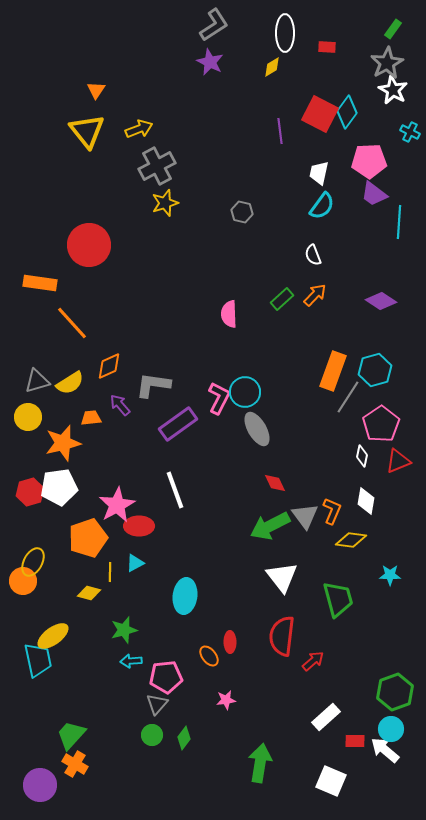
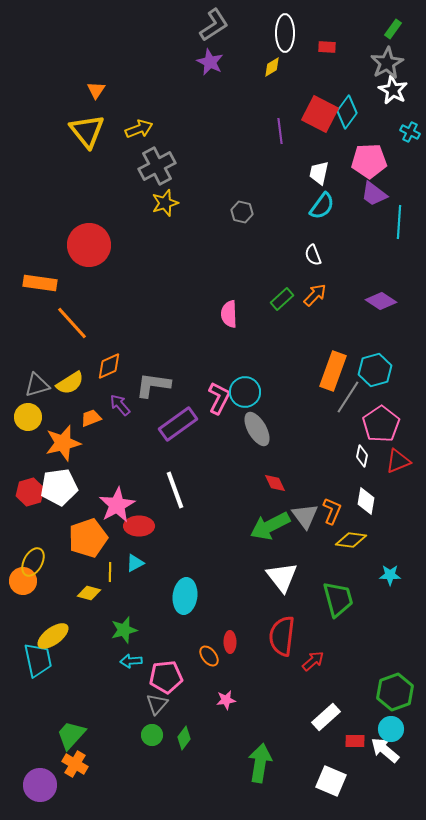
gray triangle at (37, 381): moved 4 px down
orange trapezoid at (91, 418): rotated 15 degrees counterclockwise
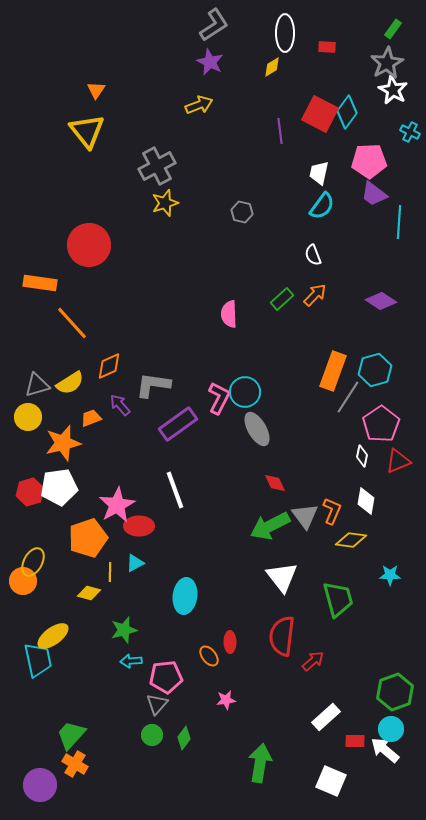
yellow arrow at (139, 129): moved 60 px right, 24 px up
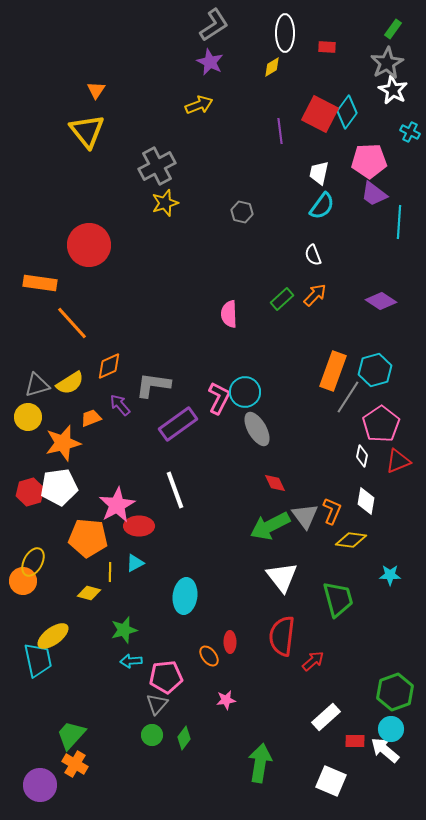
orange pentagon at (88, 538): rotated 24 degrees clockwise
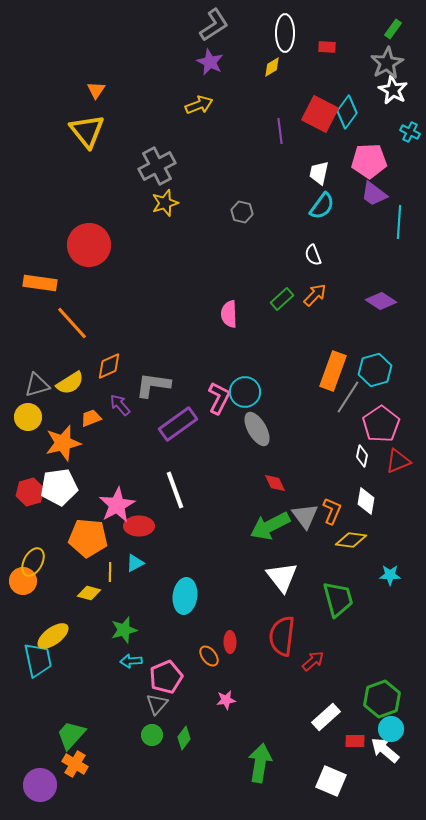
pink pentagon at (166, 677): rotated 16 degrees counterclockwise
green hexagon at (395, 692): moved 13 px left, 7 px down
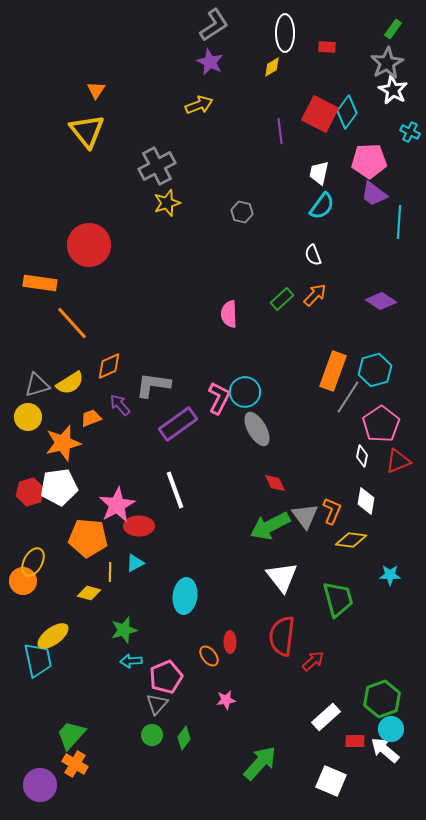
yellow star at (165, 203): moved 2 px right
green arrow at (260, 763): rotated 33 degrees clockwise
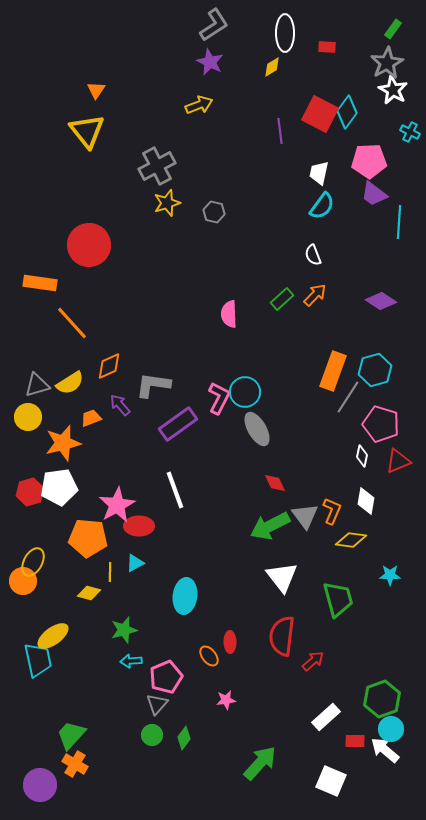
gray hexagon at (242, 212): moved 28 px left
pink pentagon at (381, 424): rotated 21 degrees counterclockwise
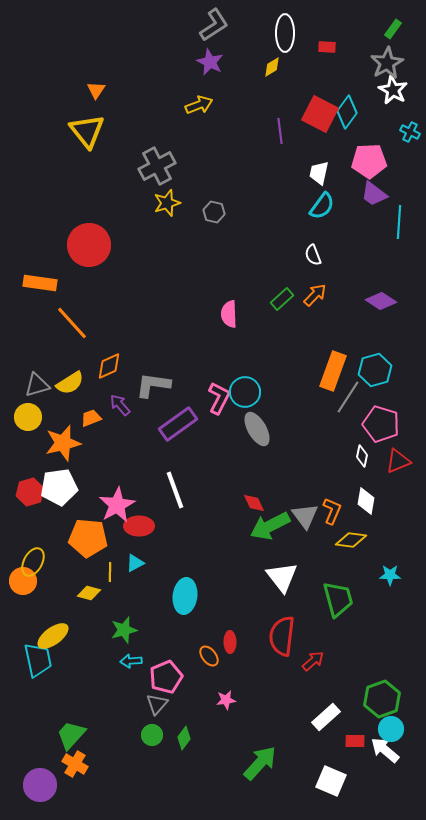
red diamond at (275, 483): moved 21 px left, 20 px down
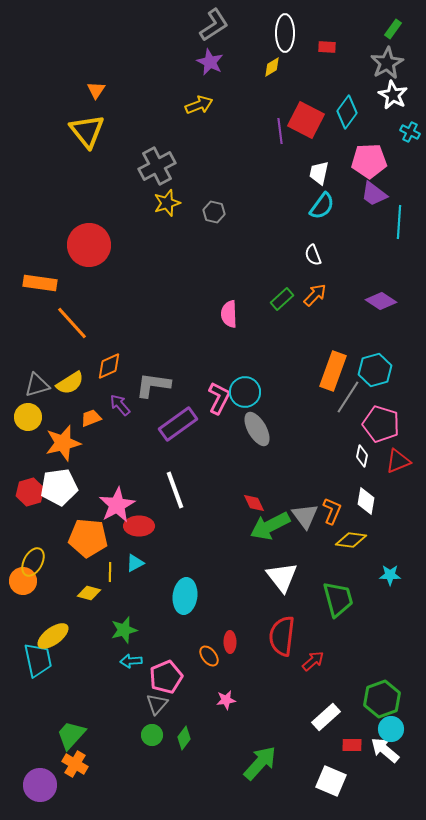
white star at (393, 90): moved 5 px down
red square at (320, 114): moved 14 px left, 6 px down
red rectangle at (355, 741): moved 3 px left, 4 px down
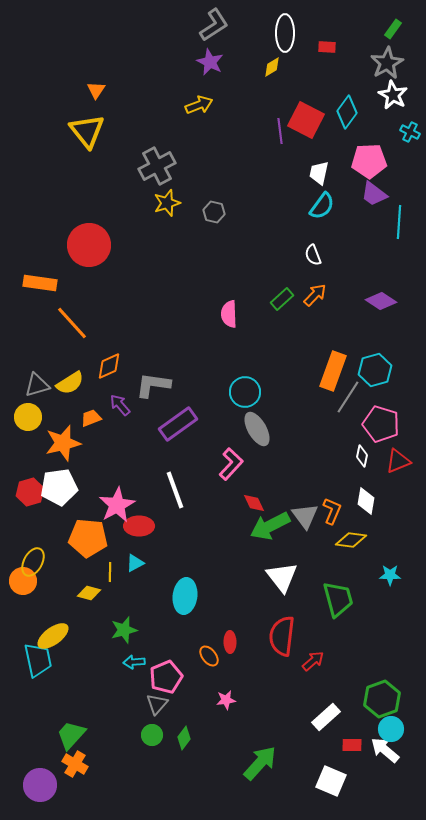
pink L-shape at (219, 398): moved 12 px right, 66 px down; rotated 16 degrees clockwise
cyan arrow at (131, 661): moved 3 px right, 1 px down
